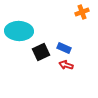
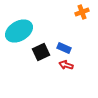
cyan ellipse: rotated 32 degrees counterclockwise
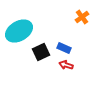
orange cross: moved 5 px down; rotated 16 degrees counterclockwise
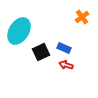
cyan ellipse: rotated 28 degrees counterclockwise
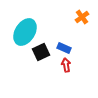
cyan ellipse: moved 6 px right, 1 px down
red arrow: rotated 64 degrees clockwise
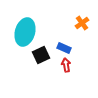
orange cross: moved 6 px down
cyan ellipse: rotated 16 degrees counterclockwise
black square: moved 3 px down
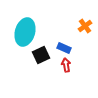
orange cross: moved 3 px right, 3 px down
